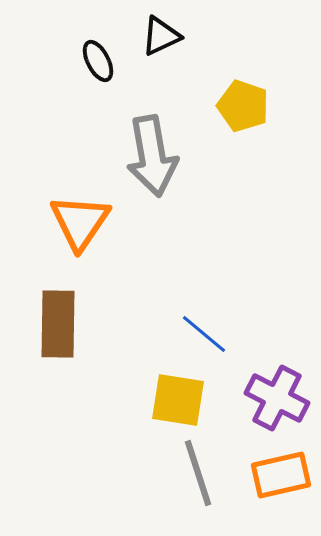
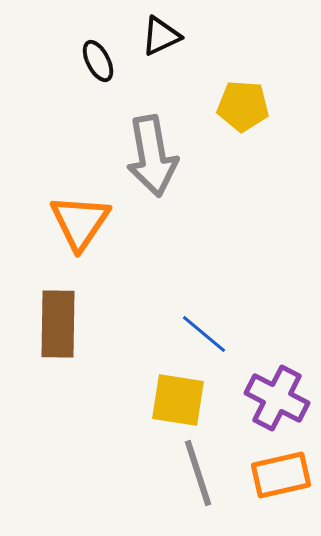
yellow pentagon: rotated 15 degrees counterclockwise
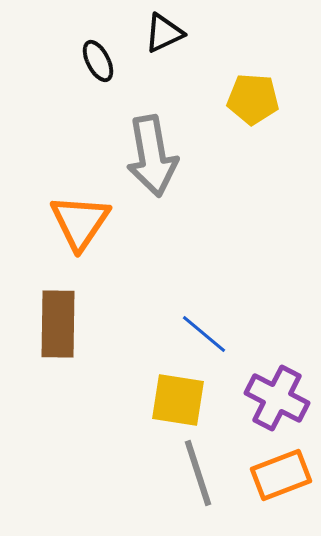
black triangle: moved 3 px right, 3 px up
yellow pentagon: moved 10 px right, 7 px up
orange rectangle: rotated 8 degrees counterclockwise
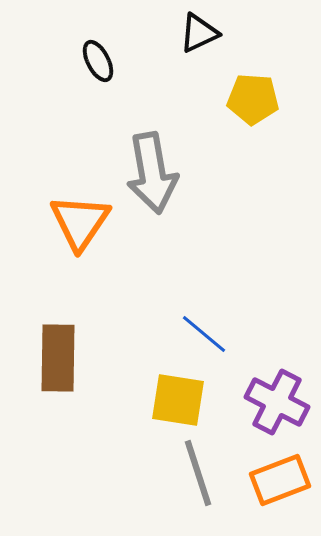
black triangle: moved 35 px right
gray arrow: moved 17 px down
brown rectangle: moved 34 px down
purple cross: moved 4 px down
orange rectangle: moved 1 px left, 5 px down
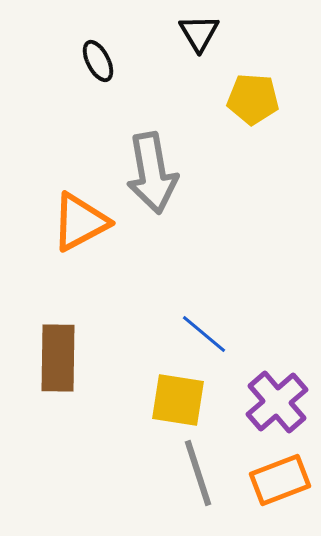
black triangle: rotated 36 degrees counterclockwise
orange triangle: rotated 28 degrees clockwise
purple cross: rotated 22 degrees clockwise
